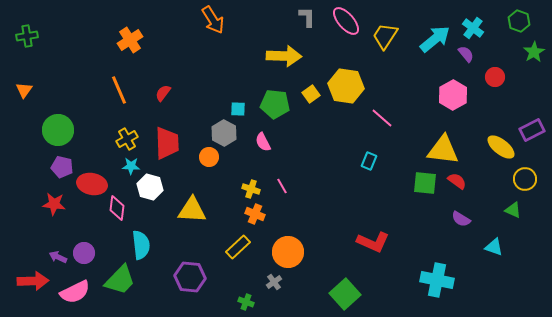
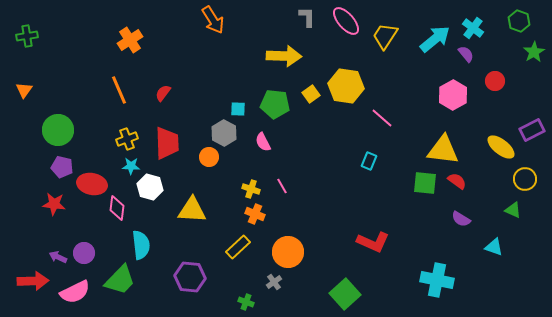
red circle at (495, 77): moved 4 px down
yellow cross at (127, 139): rotated 10 degrees clockwise
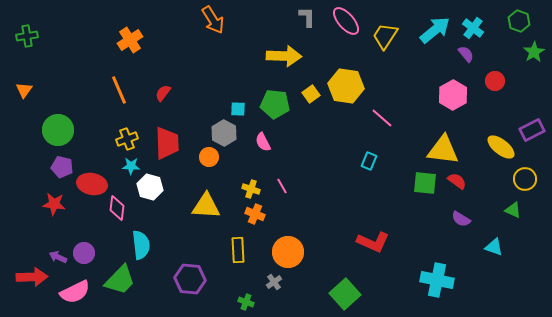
cyan arrow at (435, 39): moved 9 px up
yellow triangle at (192, 210): moved 14 px right, 4 px up
yellow rectangle at (238, 247): moved 3 px down; rotated 50 degrees counterclockwise
purple hexagon at (190, 277): moved 2 px down
red arrow at (33, 281): moved 1 px left, 4 px up
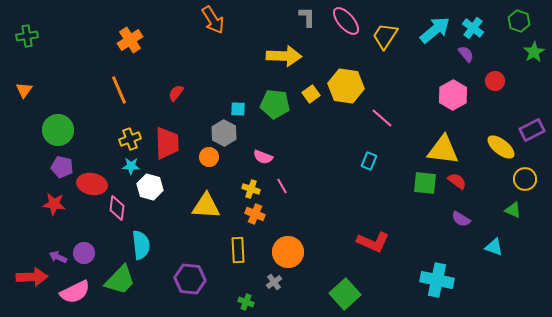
red semicircle at (163, 93): moved 13 px right
yellow cross at (127, 139): moved 3 px right
pink semicircle at (263, 142): moved 15 px down; rotated 42 degrees counterclockwise
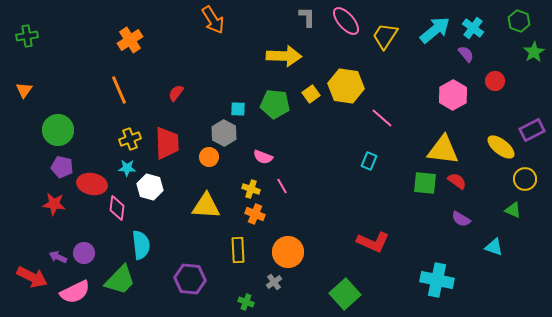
cyan star at (131, 166): moved 4 px left, 2 px down
red arrow at (32, 277): rotated 28 degrees clockwise
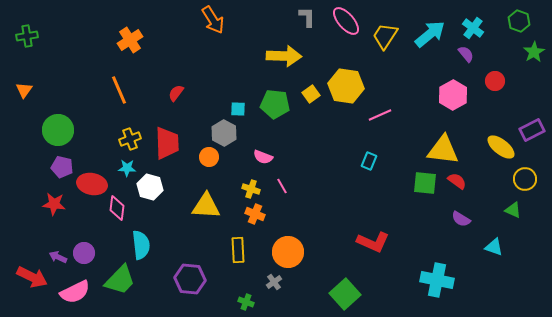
cyan arrow at (435, 30): moved 5 px left, 4 px down
pink line at (382, 118): moved 2 px left, 3 px up; rotated 65 degrees counterclockwise
